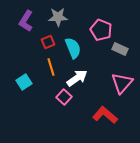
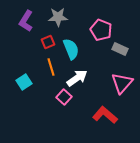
cyan semicircle: moved 2 px left, 1 px down
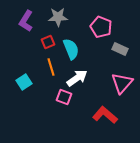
pink pentagon: moved 3 px up
pink square: rotated 21 degrees counterclockwise
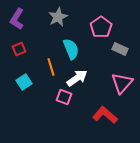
gray star: rotated 24 degrees counterclockwise
purple L-shape: moved 9 px left, 2 px up
pink pentagon: rotated 15 degrees clockwise
red square: moved 29 px left, 7 px down
